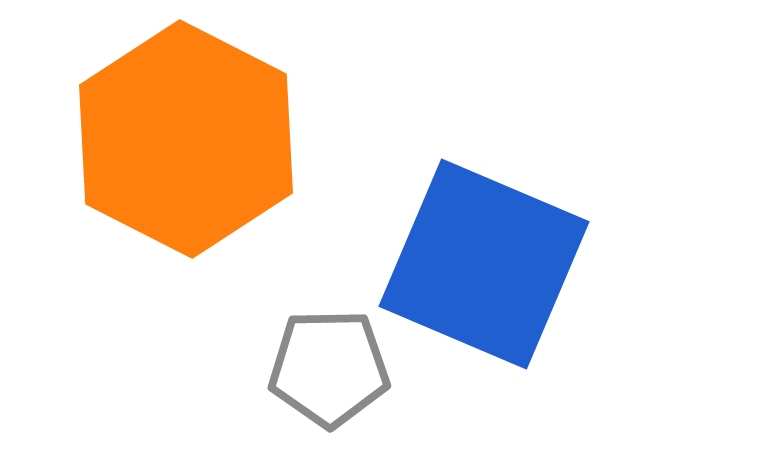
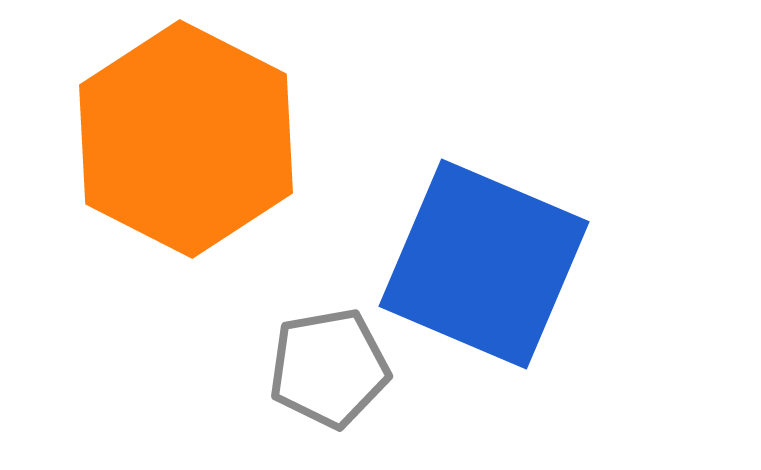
gray pentagon: rotated 9 degrees counterclockwise
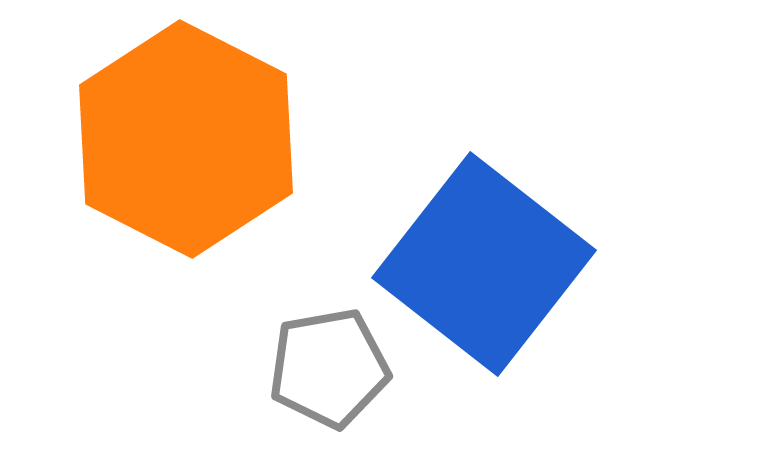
blue square: rotated 15 degrees clockwise
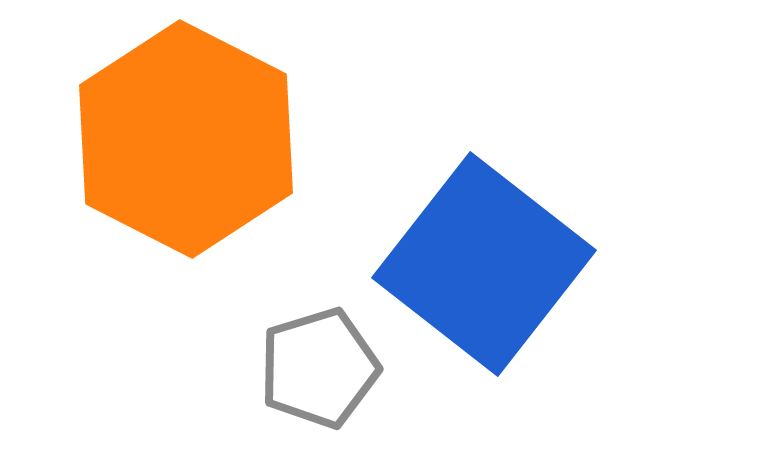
gray pentagon: moved 10 px left; rotated 7 degrees counterclockwise
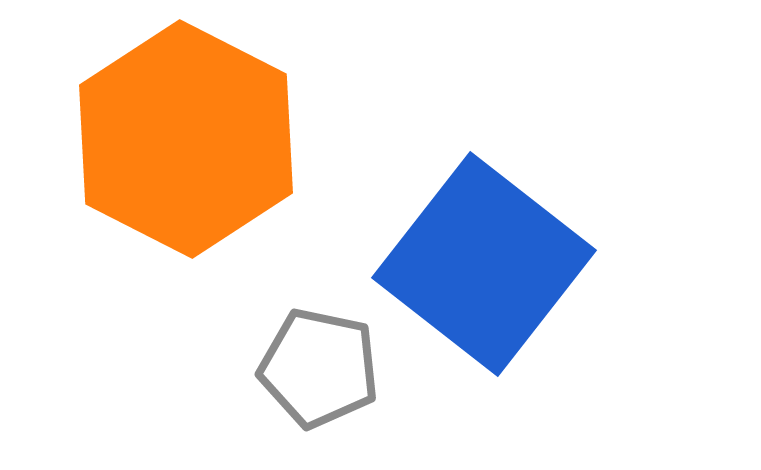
gray pentagon: rotated 29 degrees clockwise
